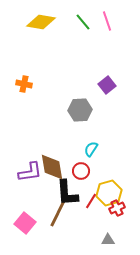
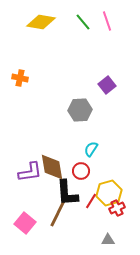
orange cross: moved 4 px left, 6 px up
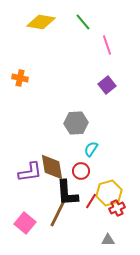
pink line: moved 24 px down
gray hexagon: moved 4 px left, 13 px down
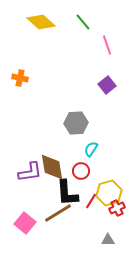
yellow diamond: rotated 32 degrees clockwise
brown line: rotated 32 degrees clockwise
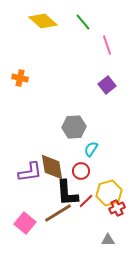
yellow diamond: moved 2 px right, 1 px up
gray hexagon: moved 2 px left, 4 px down
red line: moved 5 px left; rotated 14 degrees clockwise
